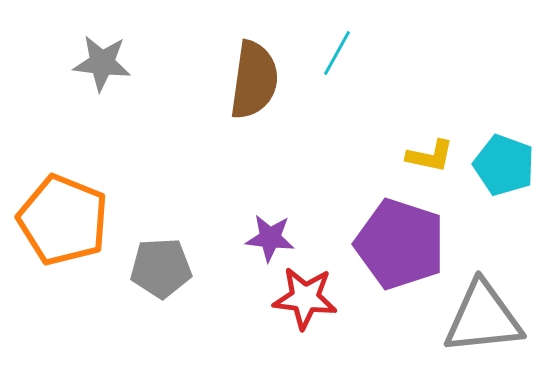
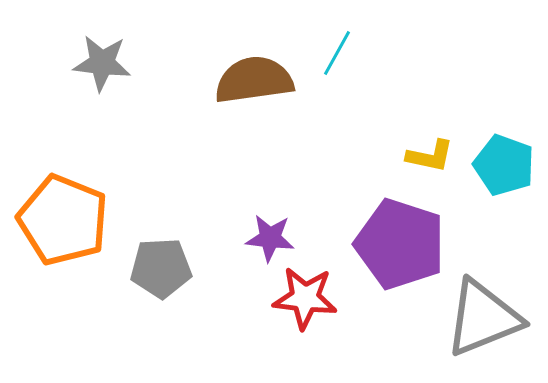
brown semicircle: rotated 106 degrees counterclockwise
gray triangle: rotated 16 degrees counterclockwise
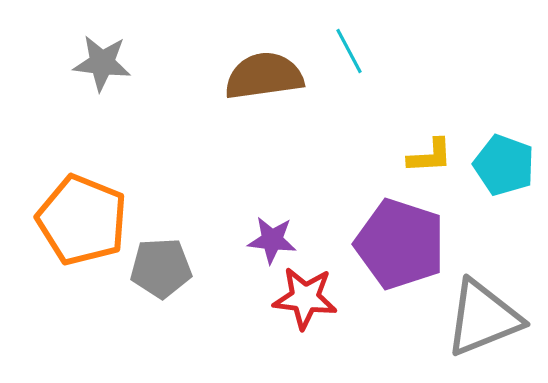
cyan line: moved 12 px right, 2 px up; rotated 57 degrees counterclockwise
brown semicircle: moved 10 px right, 4 px up
yellow L-shape: rotated 15 degrees counterclockwise
orange pentagon: moved 19 px right
purple star: moved 2 px right, 2 px down
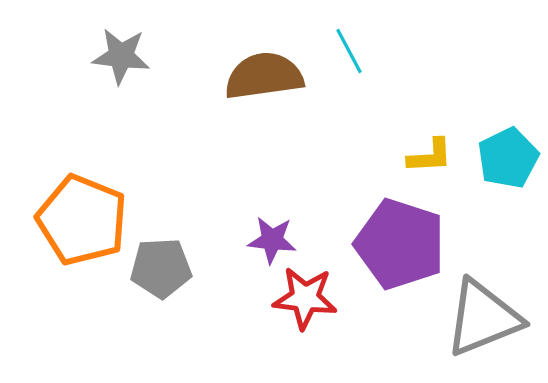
gray star: moved 19 px right, 7 px up
cyan pentagon: moved 4 px right, 7 px up; rotated 26 degrees clockwise
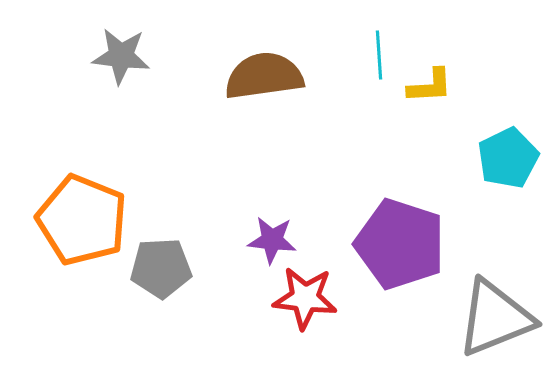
cyan line: moved 30 px right, 4 px down; rotated 24 degrees clockwise
yellow L-shape: moved 70 px up
gray triangle: moved 12 px right
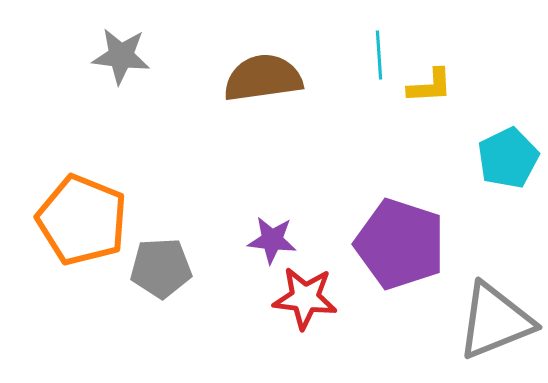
brown semicircle: moved 1 px left, 2 px down
gray triangle: moved 3 px down
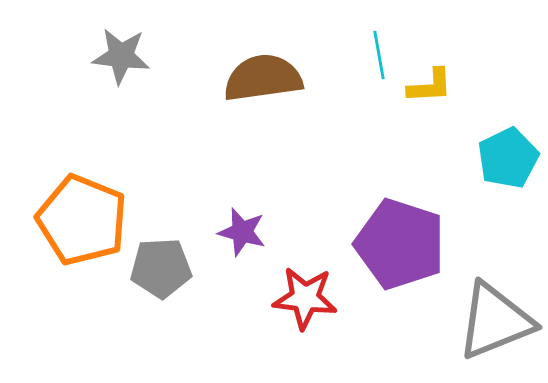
cyan line: rotated 6 degrees counterclockwise
purple star: moved 30 px left, 8 px up; rotated 9 degrees clockwise
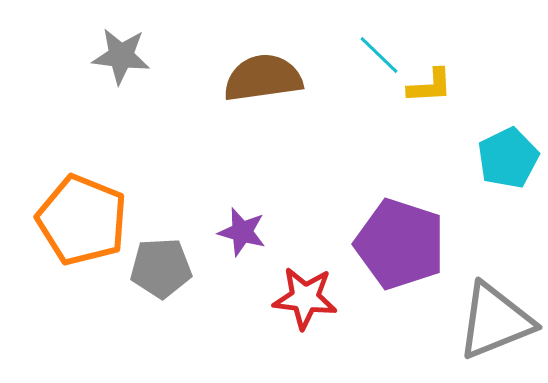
cyan line: rotated 36 degrees counterclockwise
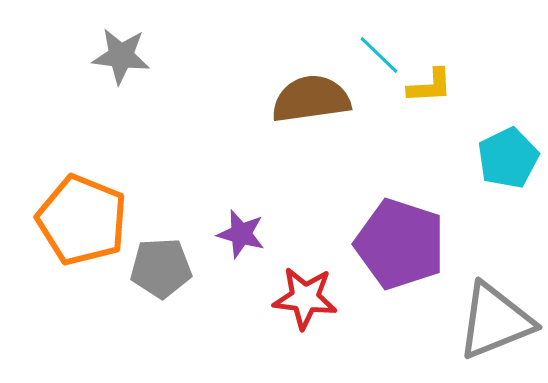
brown semicircle: moved 48 px right, 21 px down
purple star: moved 1 px left, 2 px down
